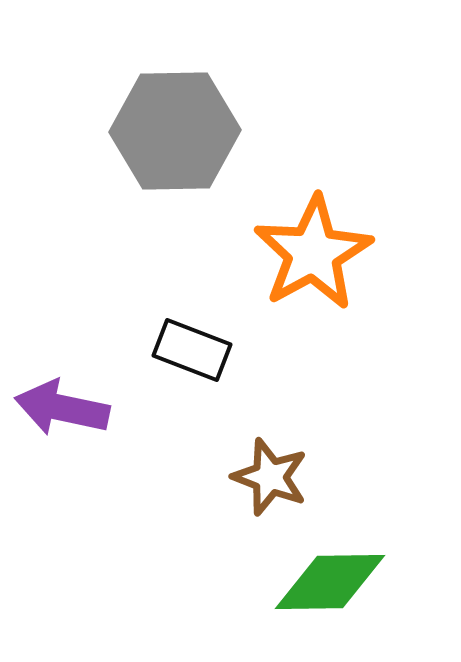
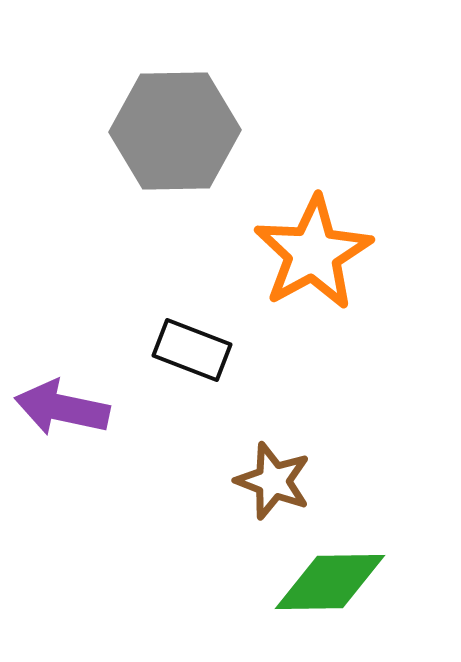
brown star: moved 3 px right, 4 px down
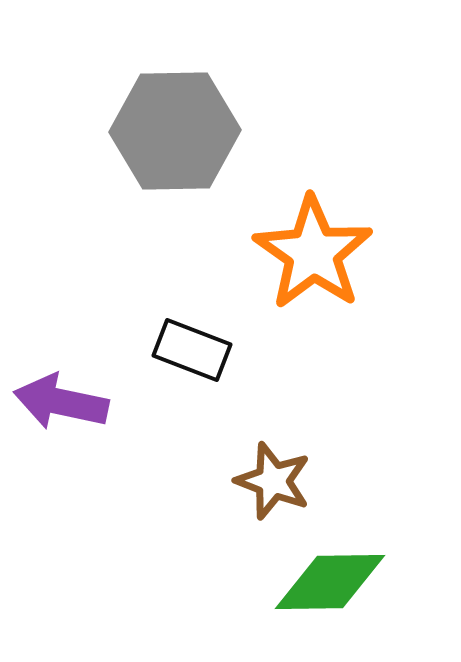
orange star: rotated 8 degrees counterclockwise
purple arrow: moved 1 px left, 6 px up
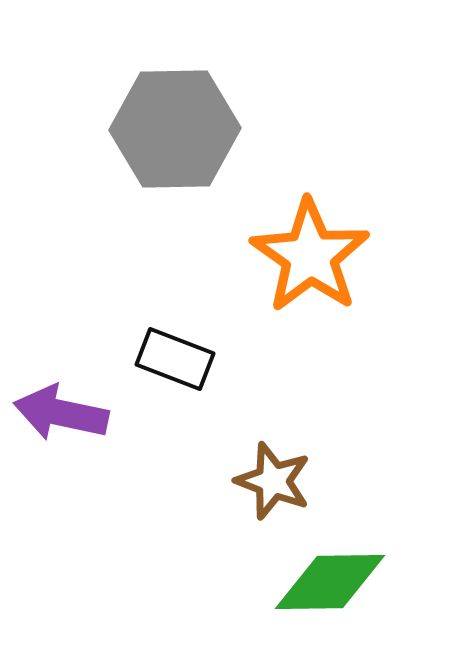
gray hexagon: moved 2 px up
orange star: moved 3 px left, 3 px down
black rectangle: moved 17 px left, 9 px down
purple arrow: moved 11 px down
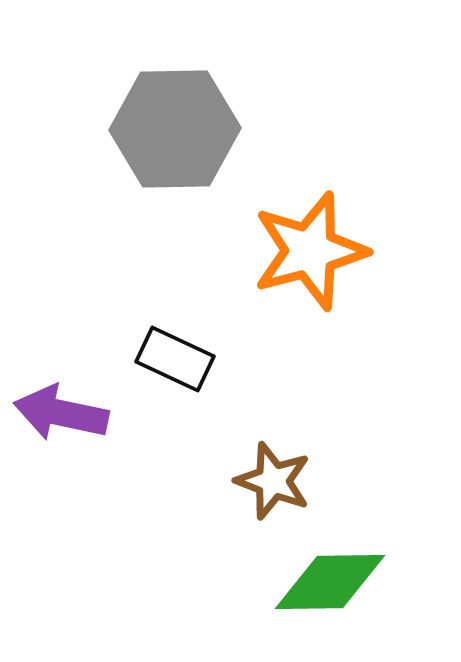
orange star: moved 5 px up; rotated 22 degrees clockwise
black rectangle: rotated 4 degrees clockwise
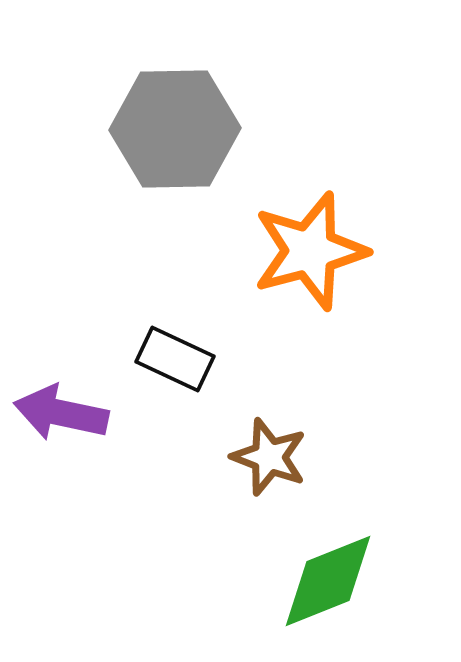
brown star: moved 4 px left, 24 px up
green diamond: moved 2 px left, 1 px up; rotated 21 degrees counterclockwise
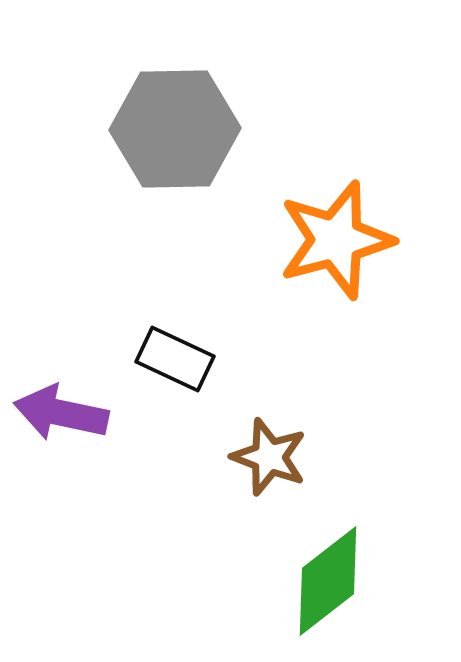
orange star: moved 26 px right, 11 px up
green diamond: rotated 16 degrees counterclockwise
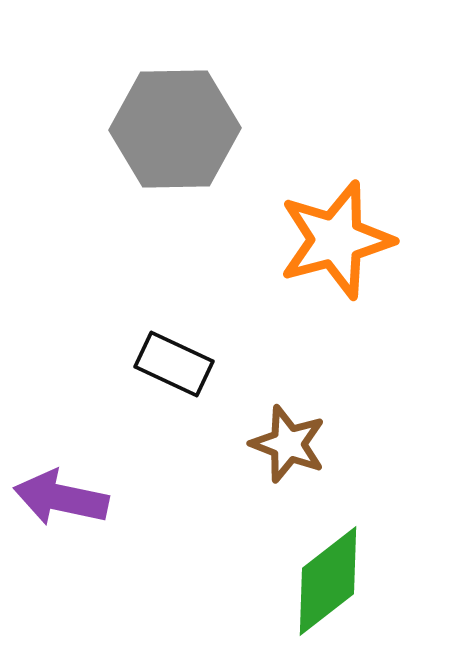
black rectangle: moved 1 px left, 5 px down
purple arrow: moved 85 px down
brown star: moved 19 px right, 13 px up
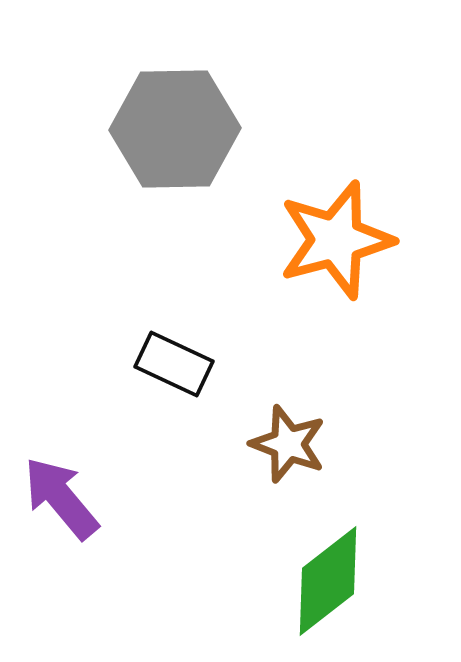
purple arrow: rotated 38 degrees clockwise
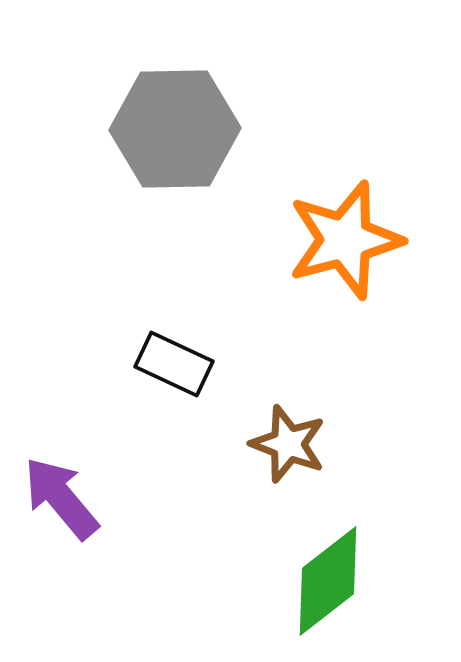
orange star: moved 9 px right
